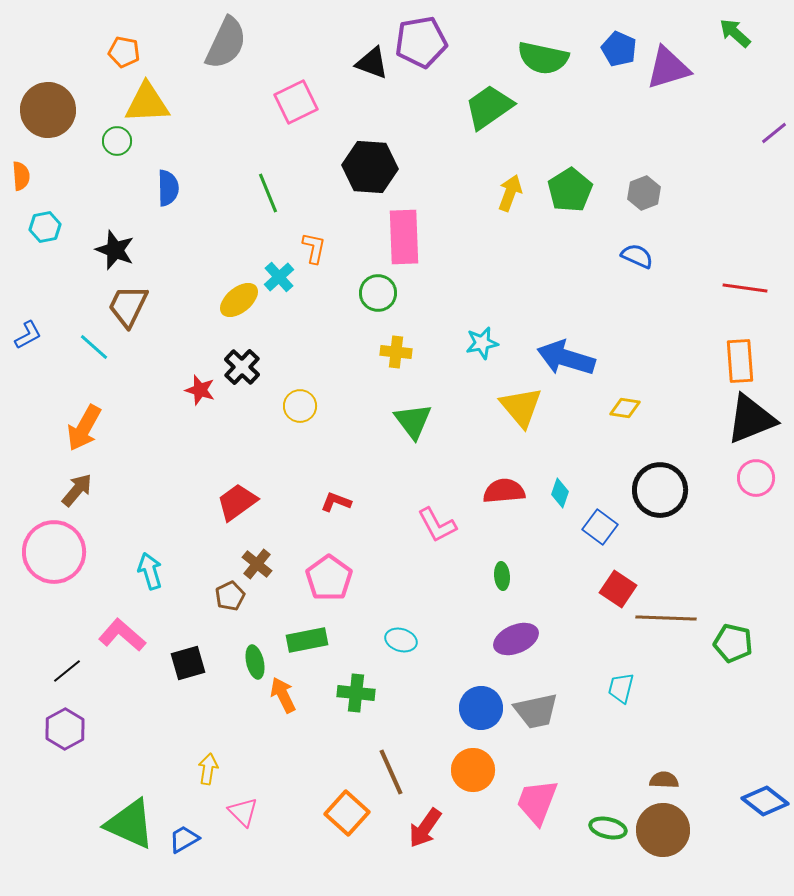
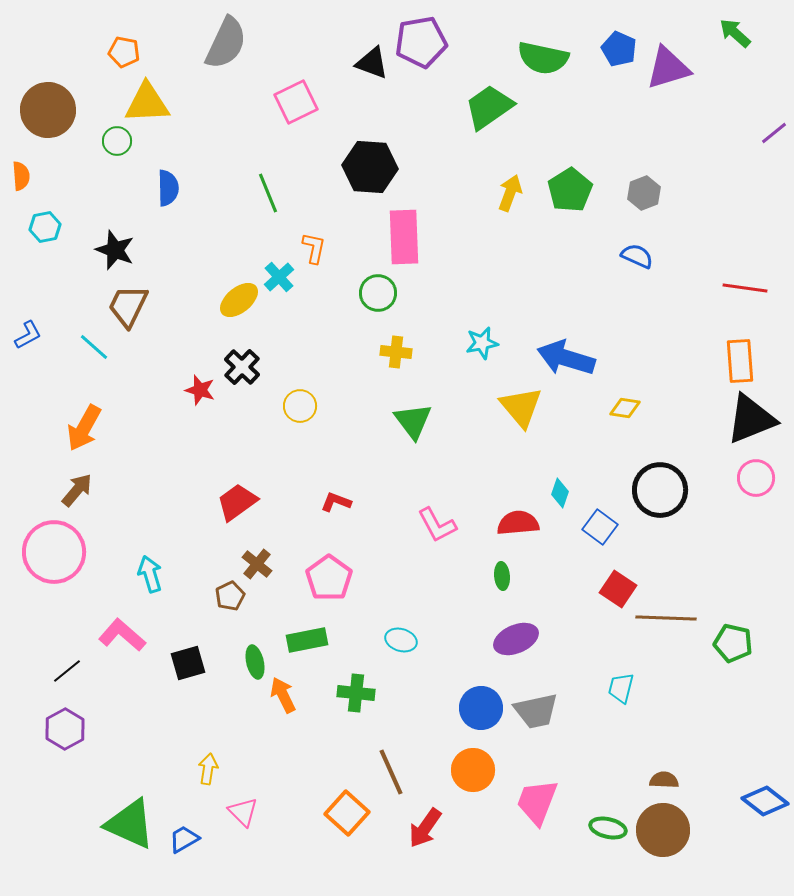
red semicircle at (504, 491): moved 14 px right, 32 px down
cyan arrow at (150, 571): moved 3 px down
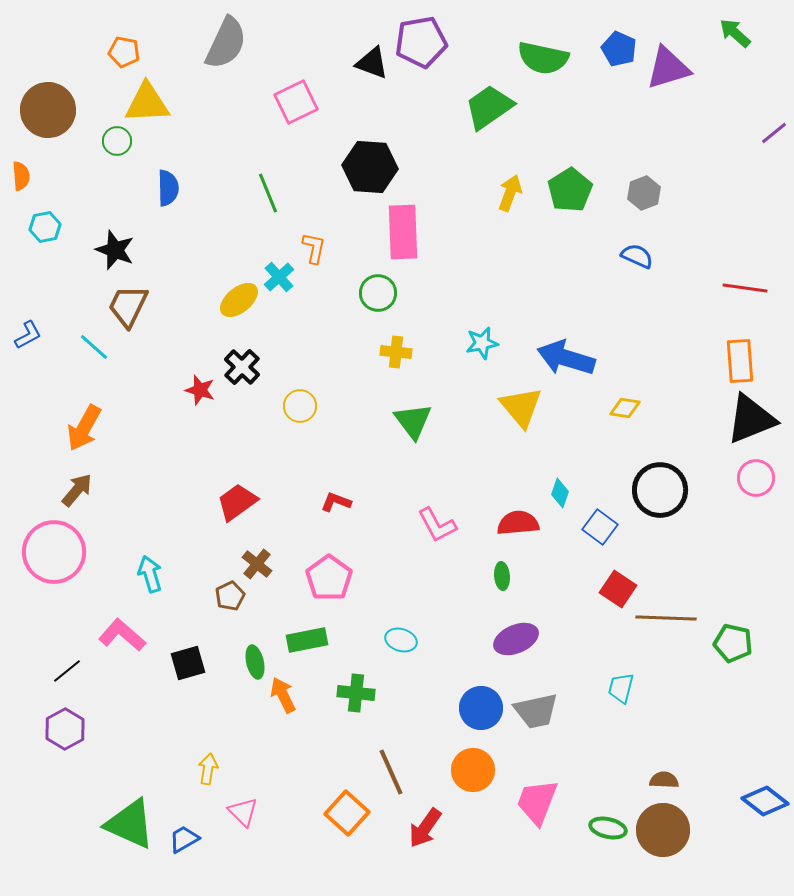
pink rectangle at (404, 237): moved 1 px left, 5 px up
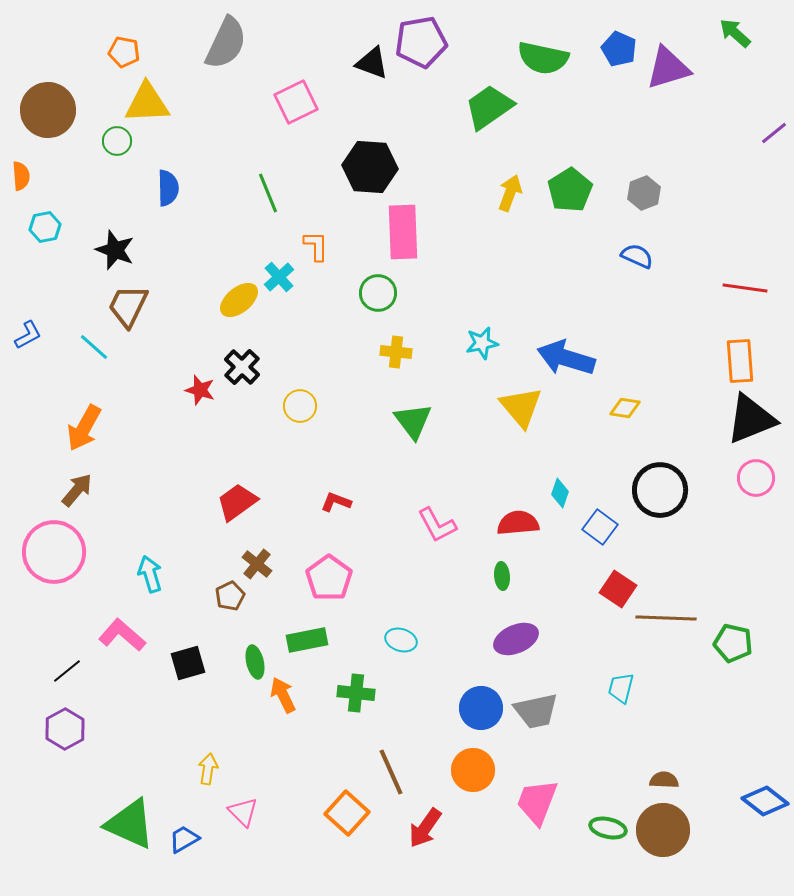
orange L-shape at (314, 248): moved 2 px right, 2 px up; rotated 12 degrees counterclockwise
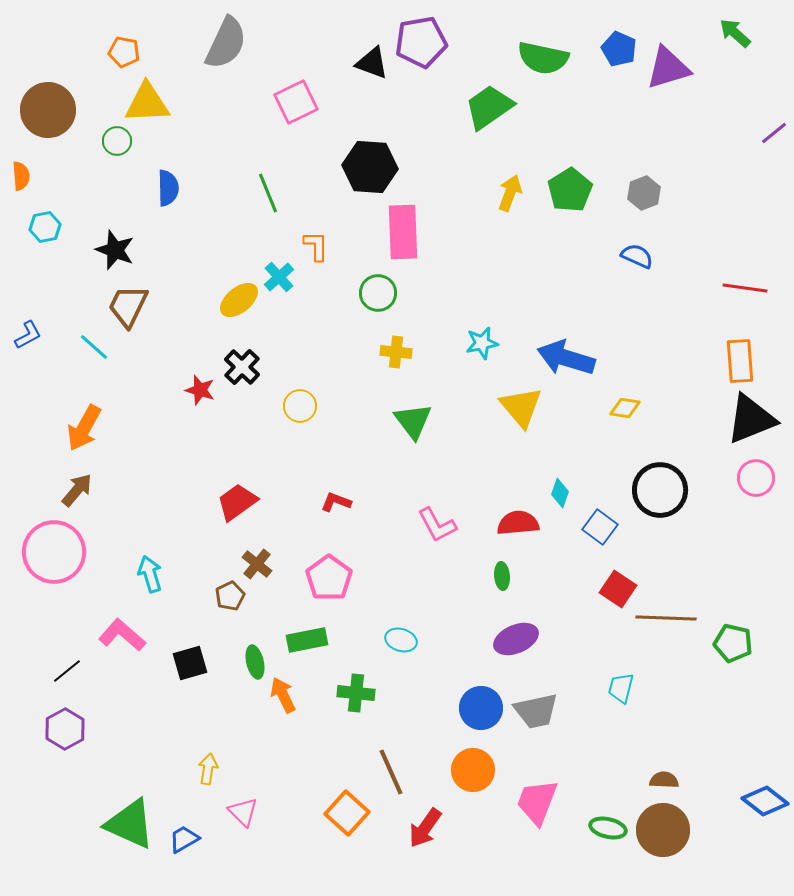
black square at (188, 663): moved 2 px right
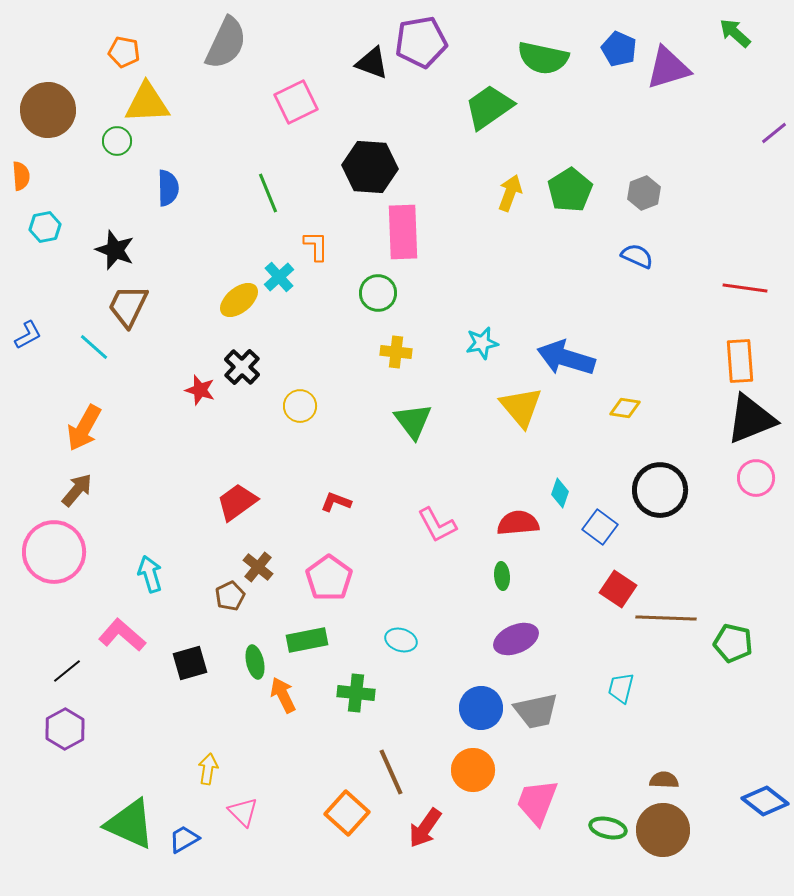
brown cross at (257, 564): moved 1 px right, 3 px down
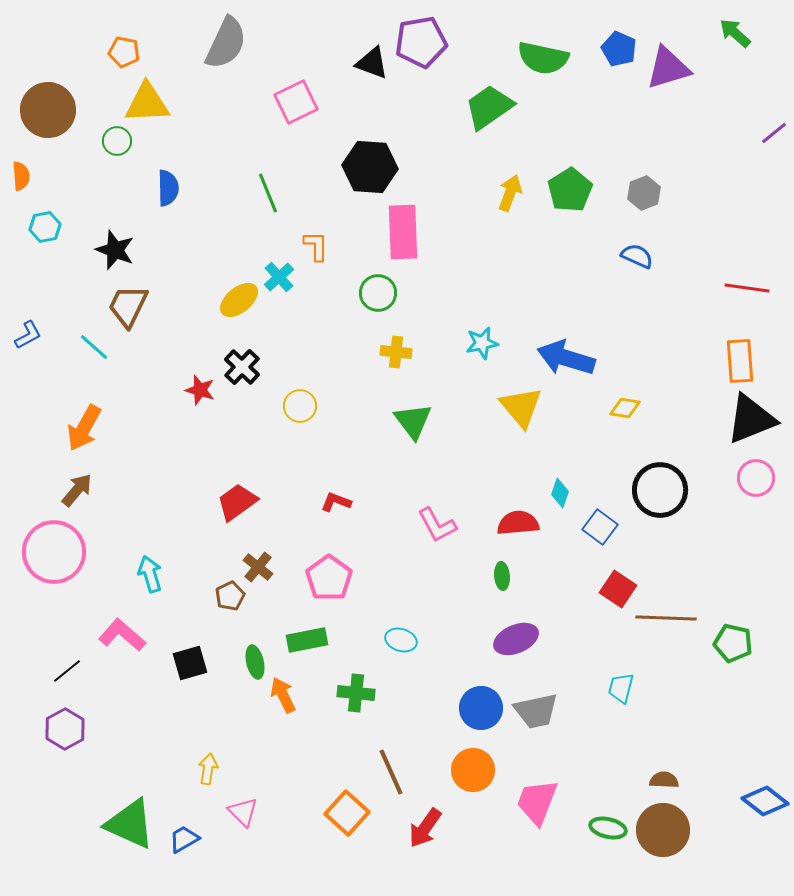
red line at (745, 288): moved 2 px right
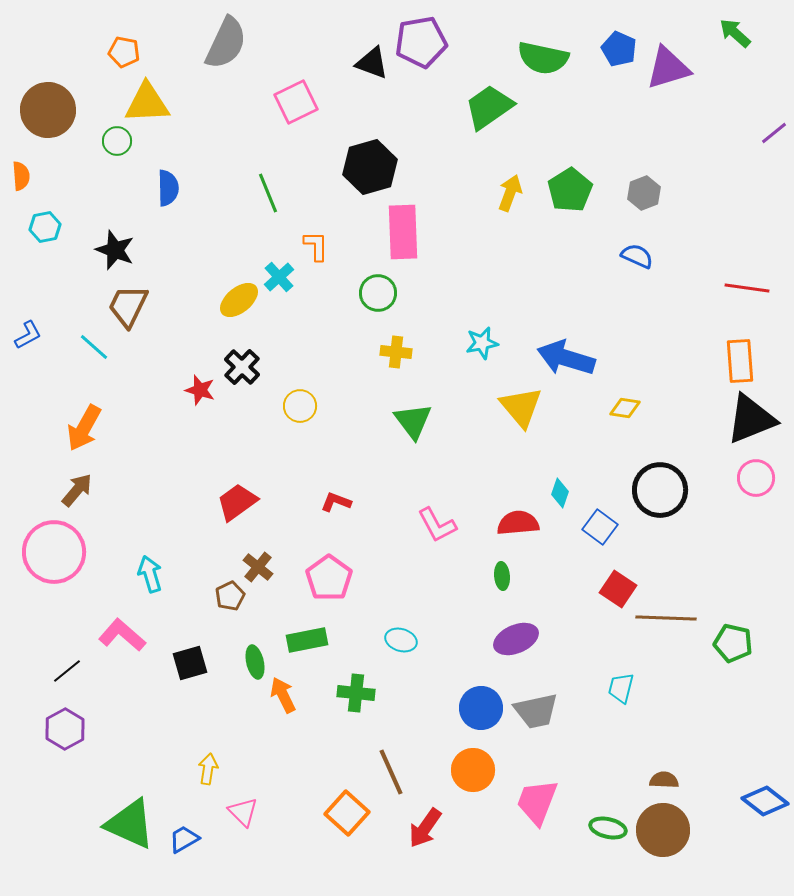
black hexagon at (370, 167): rotated 20 degrees counterclockwise
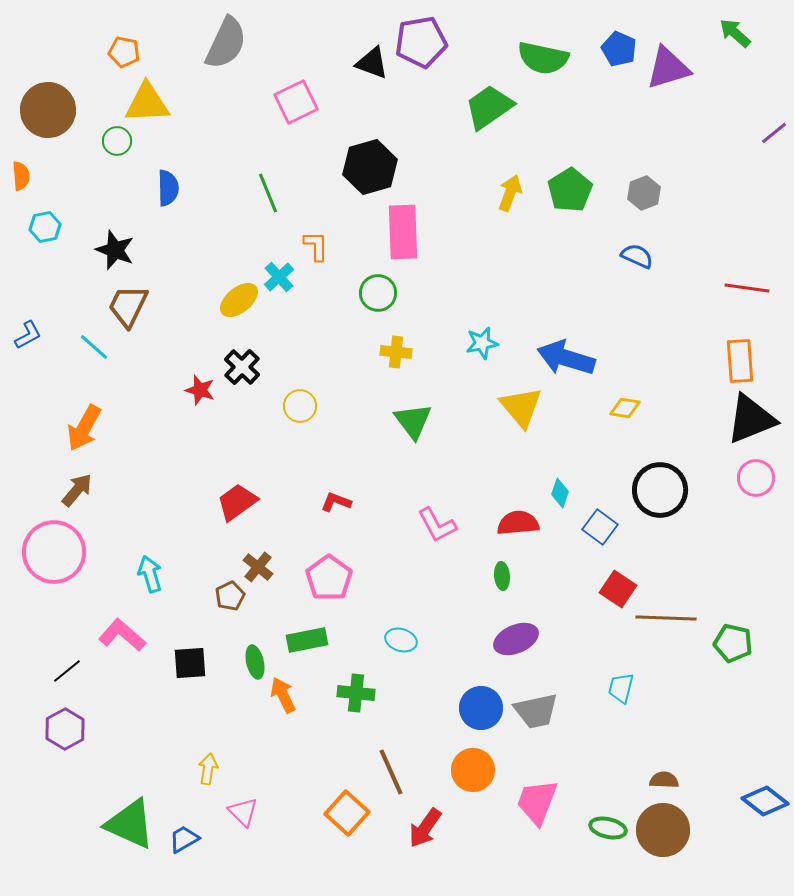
black square at (190, 663): rotated 12 degrees clockwise
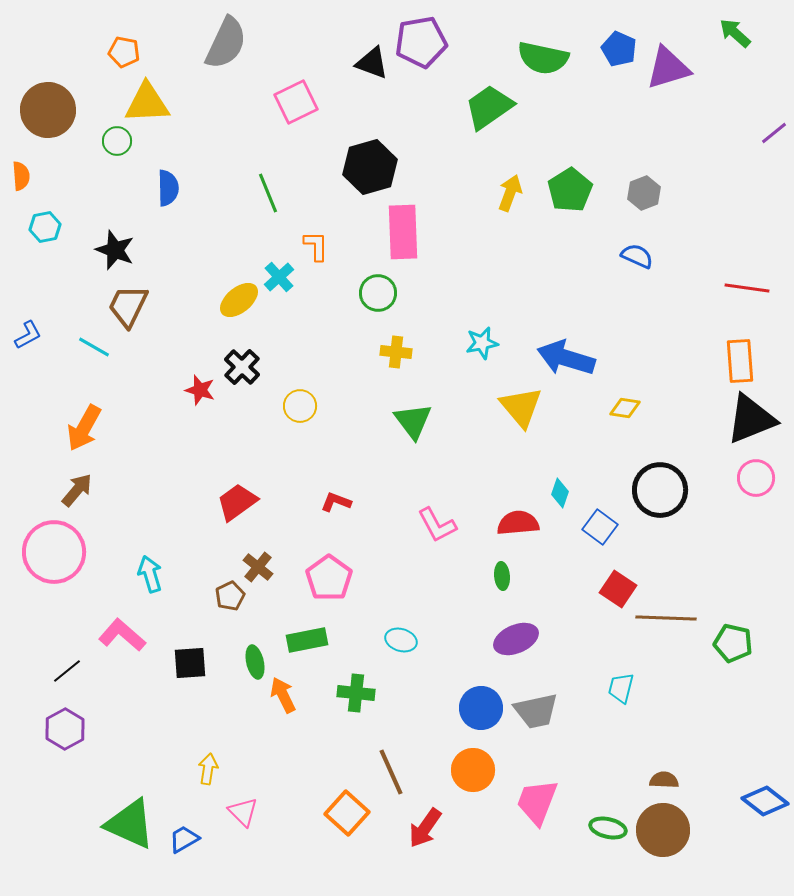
cyan line at (94, 347): rotated 12 degrees counterclockwise
